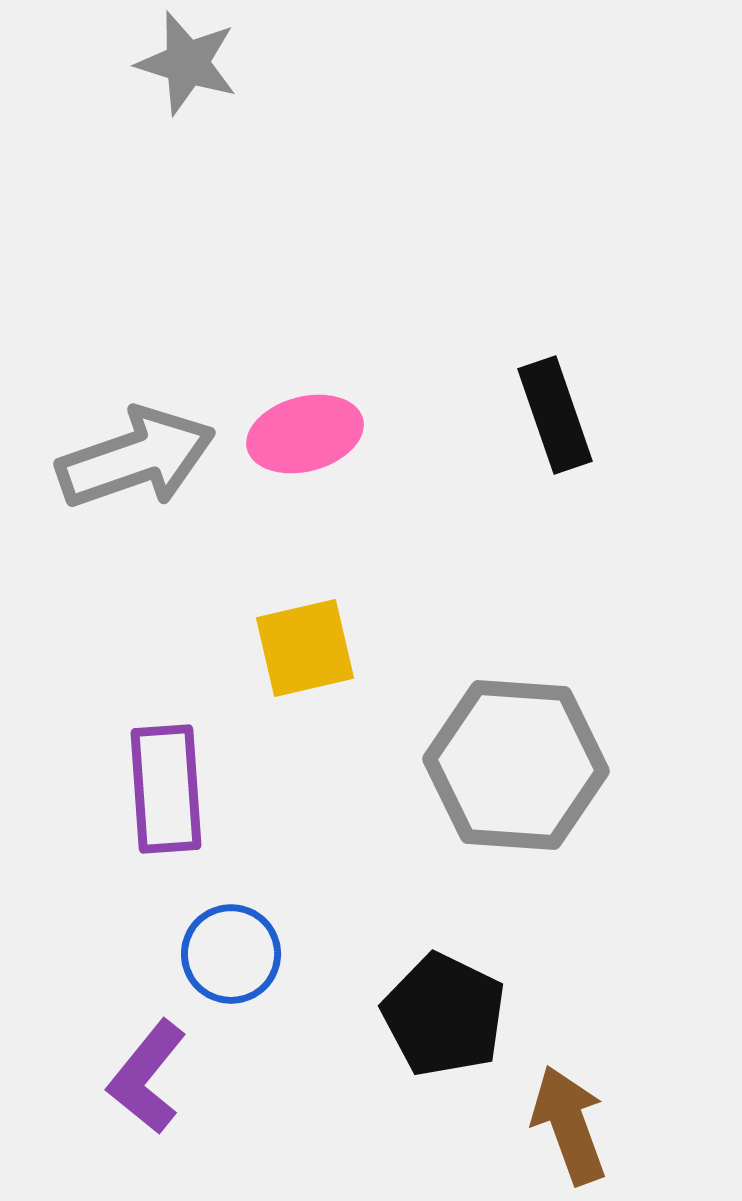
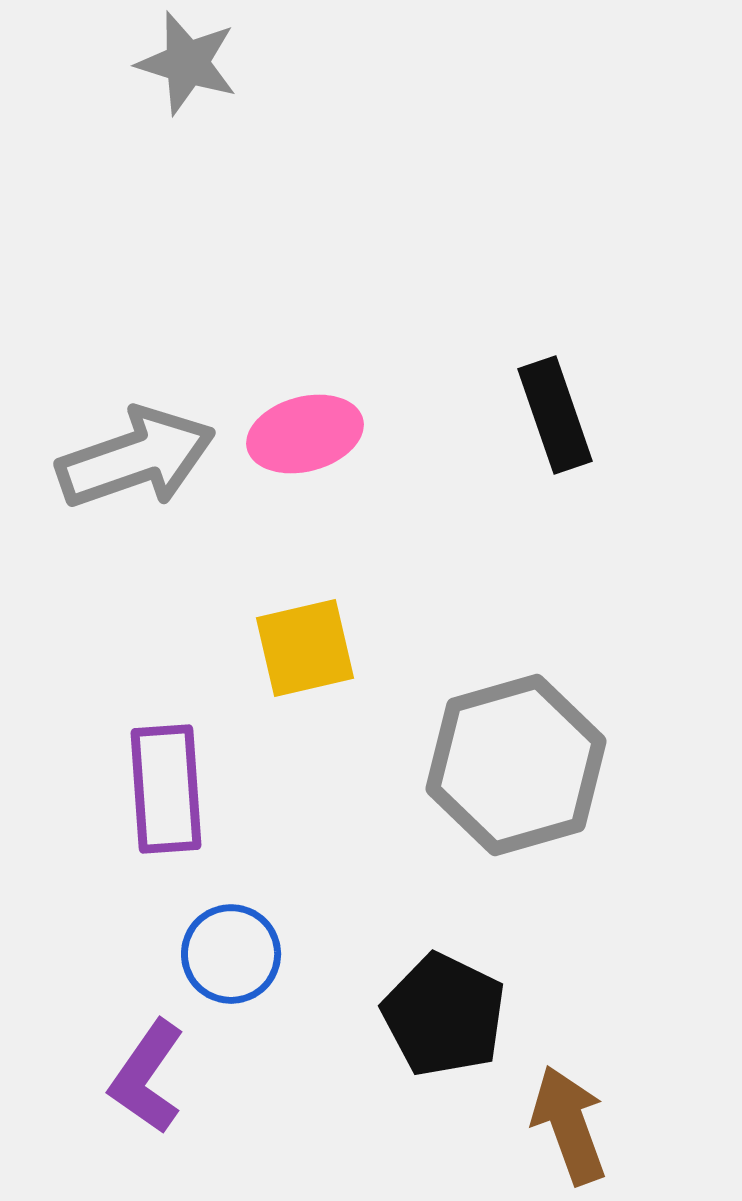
gray hexagon: rotated 20 degrees counterclockwise
purple L-shape: rotated 4 degrees counterclockwise
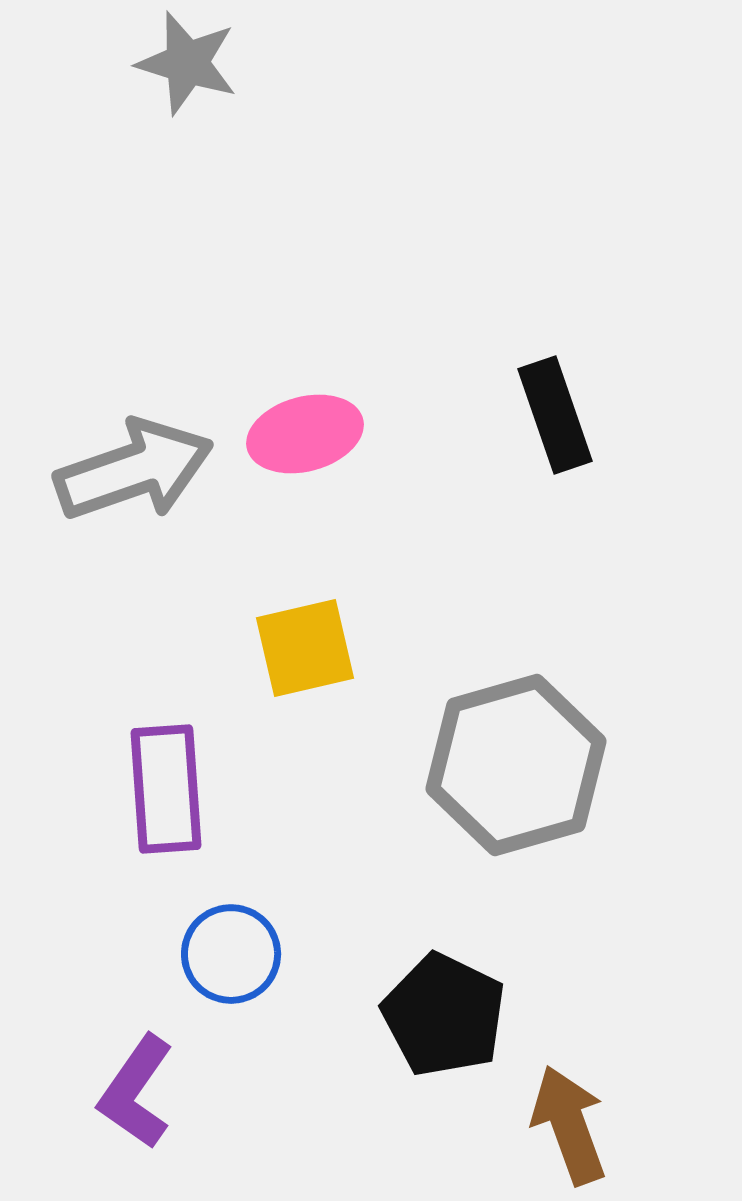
gray arrow: moved 2 px left, 12 px down
purple L-shape: moved 11 px left, 15 px down
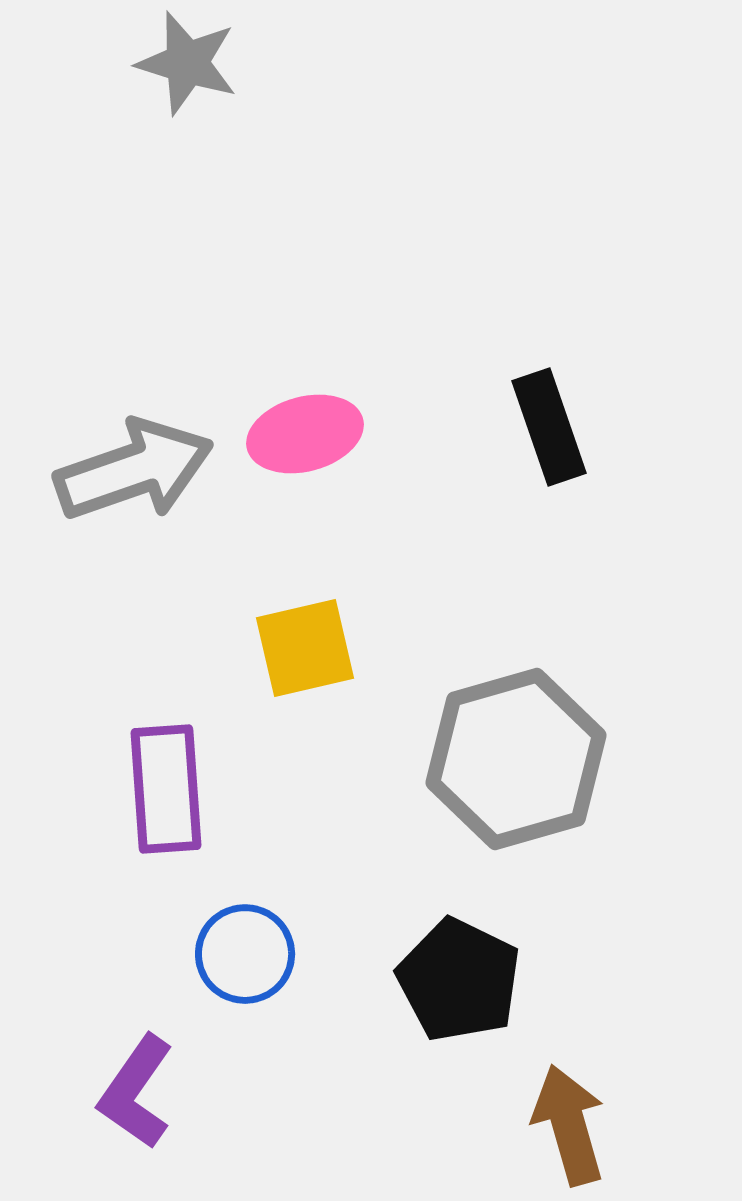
black rectangle: moved 6 px left, 12 px down
gray hexagon: moved 6 px up
blue circle: moved 14 px right
black pentagon: moved 15 px right, 35 px up
brown arrow: rotated 4 degrees clockwise
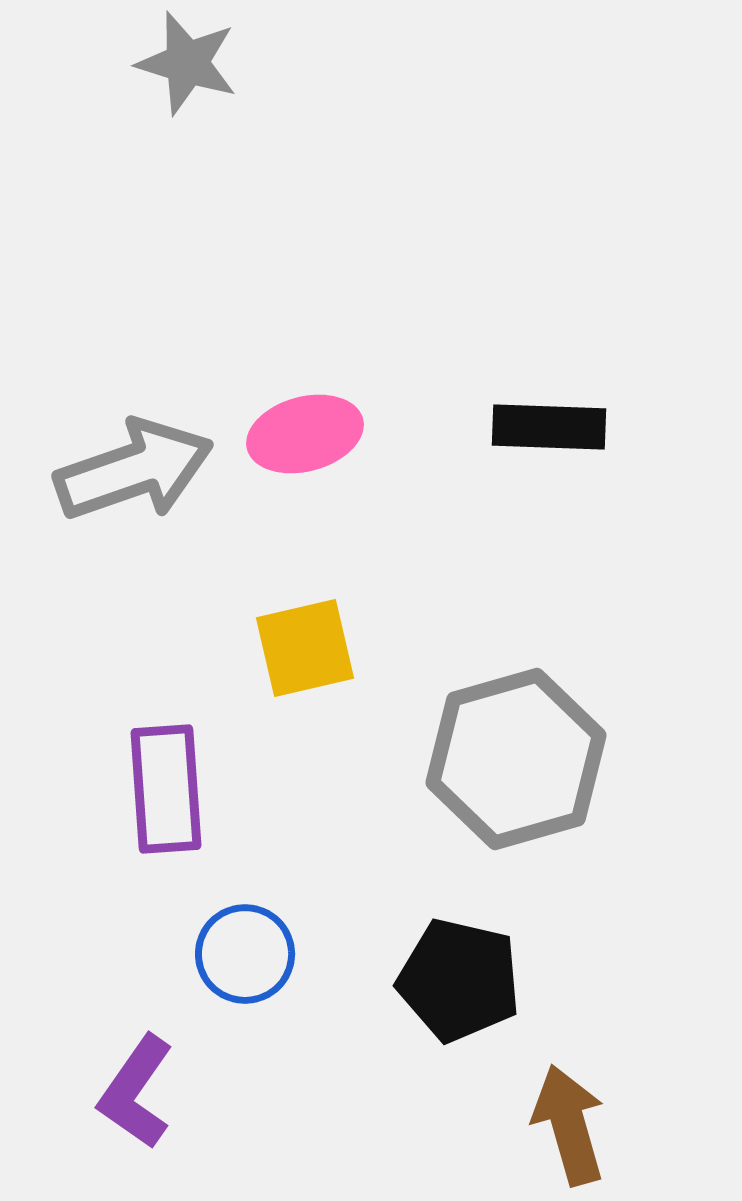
black rectangle: rotated 69 degrees counterclockwise
black pentagon: rotated 13 degrees counterclockwise
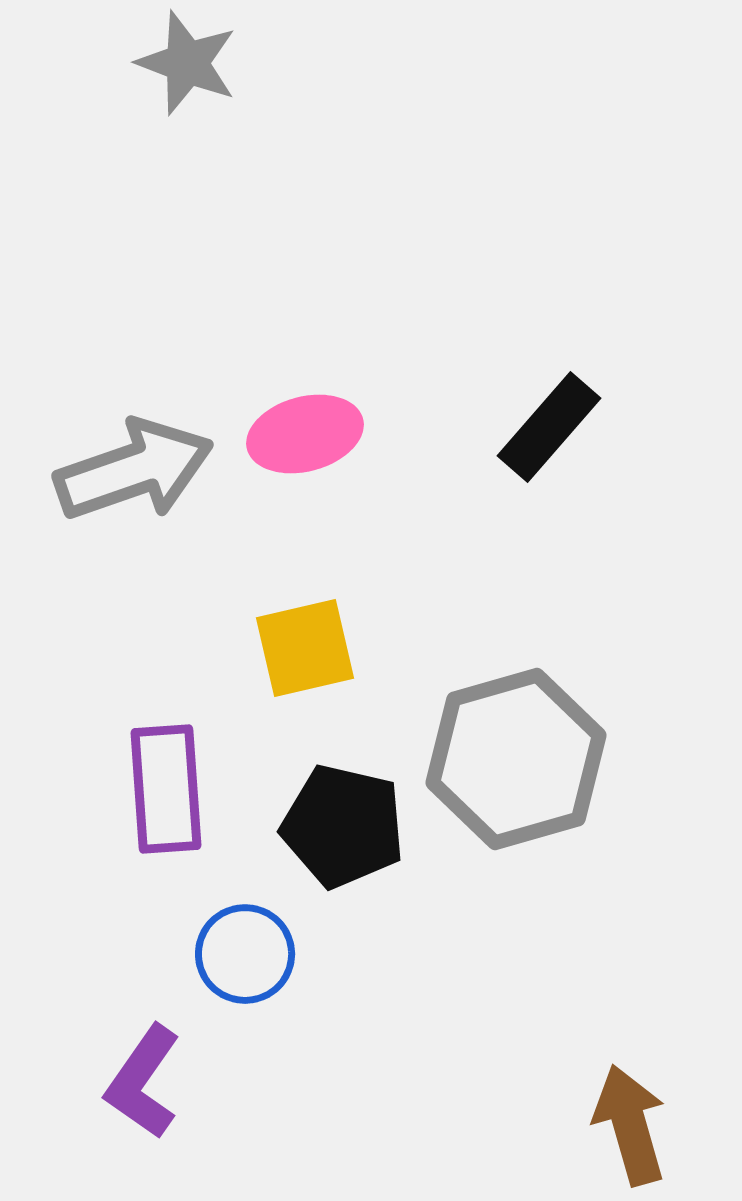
gray star: rotated 4 degrees clockwise
black rectangle: rotated 51 degrees counterclockwise
black pentagon: moved 116 px left, 154 px up
purple L-shape: moved 7 px right, 10 px up
brown arrow: moved 61 px right
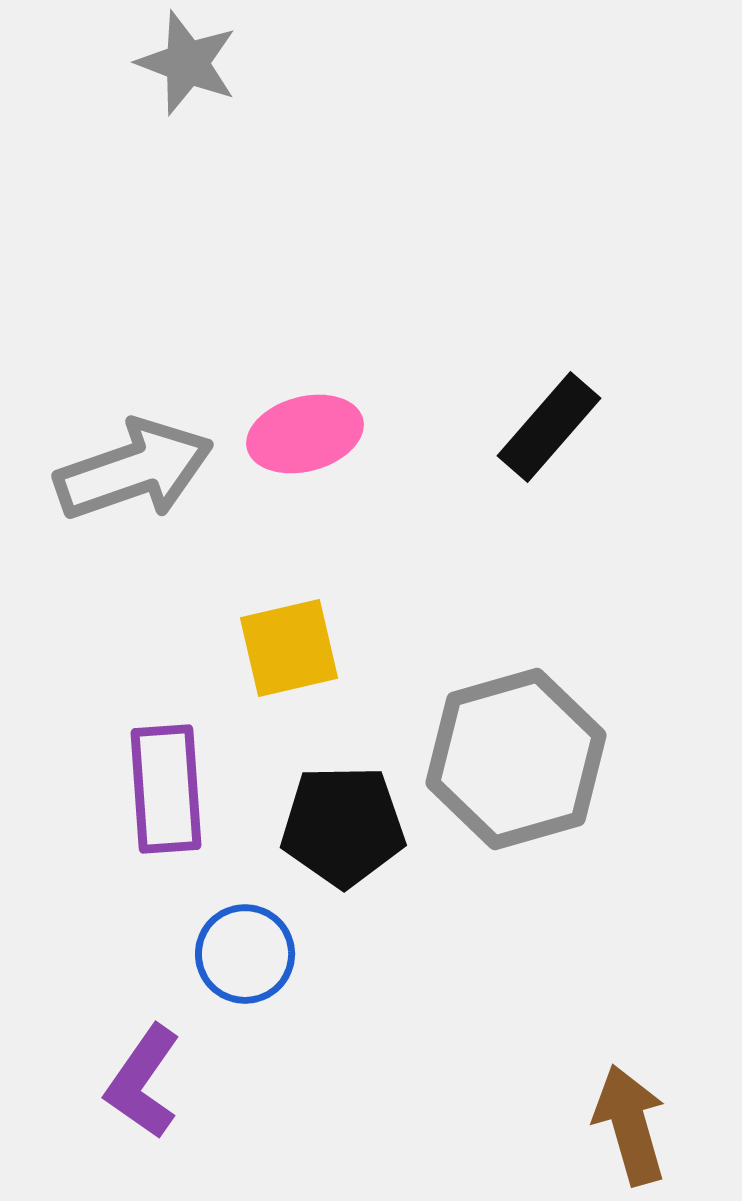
yellow square: moved 16 px left
black pentagon: rotated 14 degrees counterclockwise
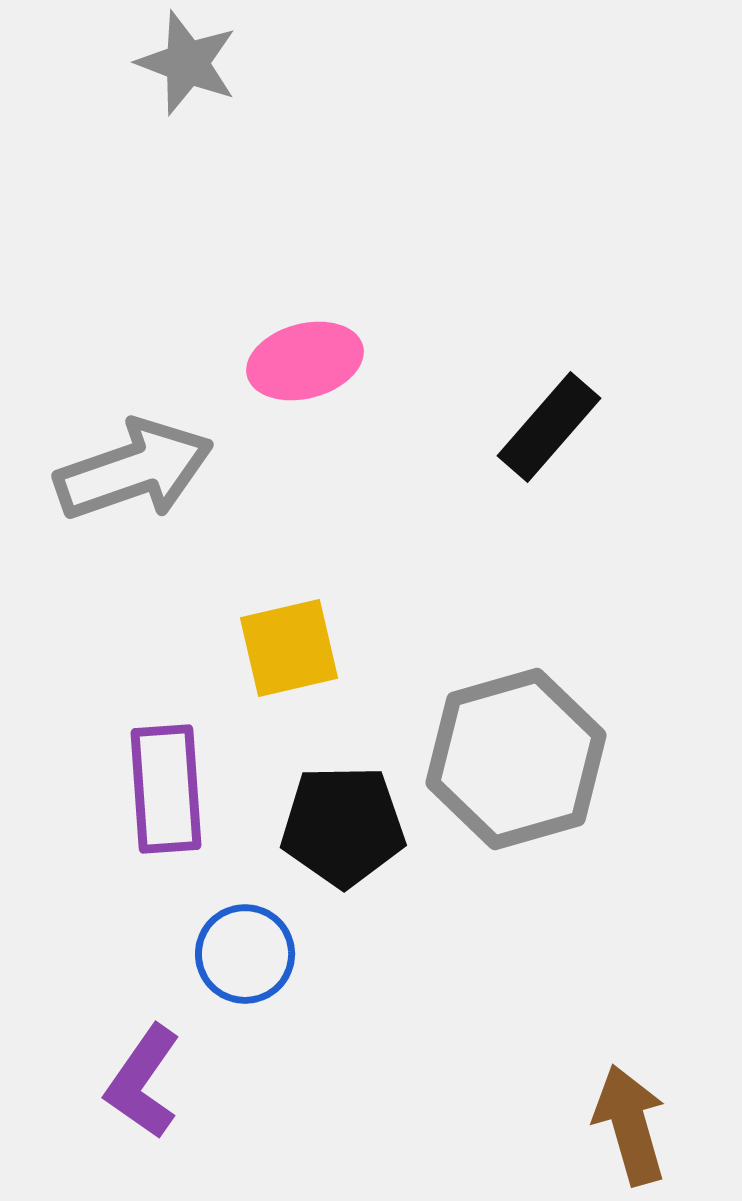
pink ellipse: moved 73 px up
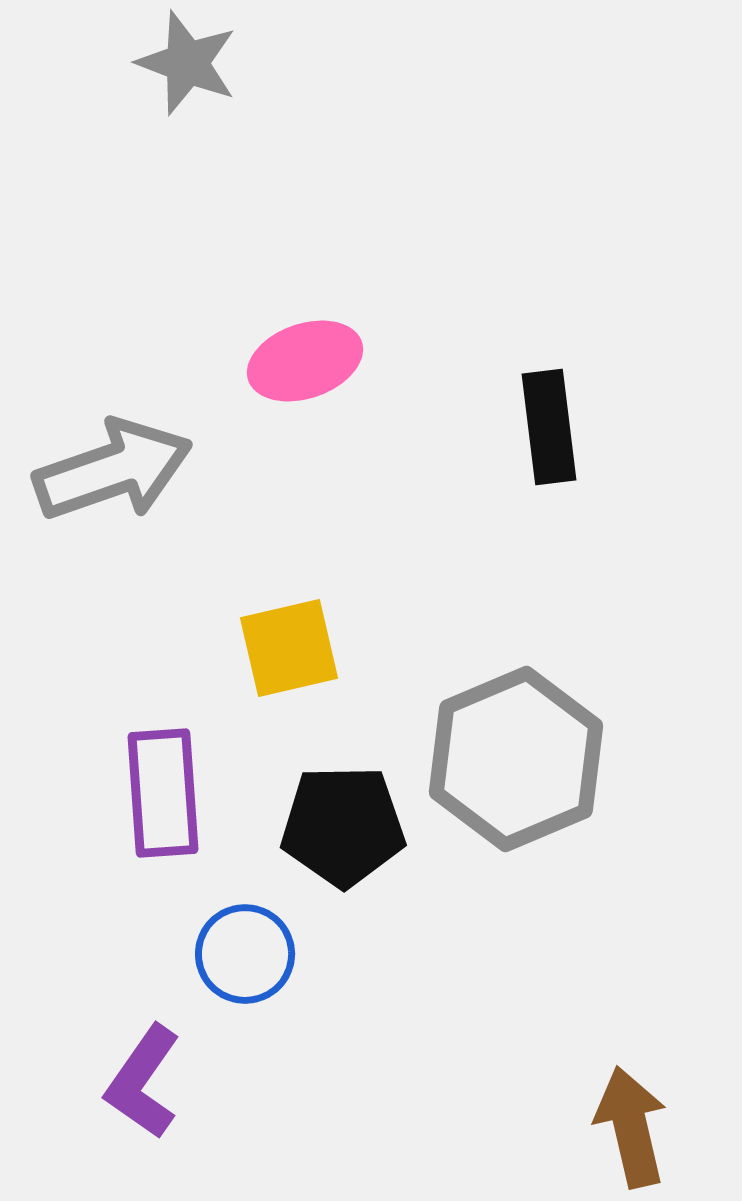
pink ellipse: rotated 4 degrees counterclockwise
black rectangle: rotated 48 degrees counterclockwise
gray arrow: moved 21 px left
gray hexagon: rotated 7 degrees counterclockwise
purple rectangle: moved 3 px left, 4 px down
brown arrow: moved 1 px right, 2 px down; rotated 3 degrees clockwise
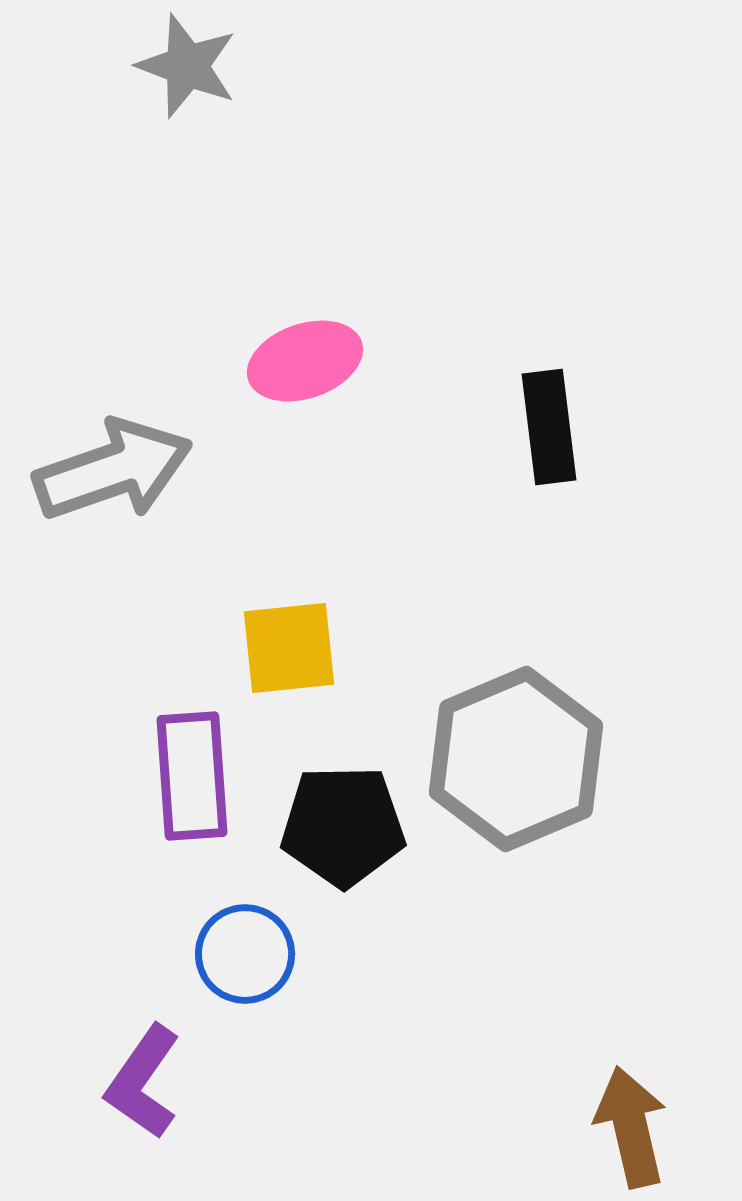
gray star: moved 3 px down
yellow square: rotated 7 degrees clockwise
purple rectangle: moved 29 px right, 17 px up
